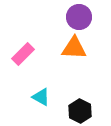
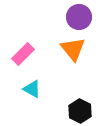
orange triangle: moved 1 px left, 1 px down; rotated 48 degrees clockwise
cyan triangle: moved 9 px left, 8 px up
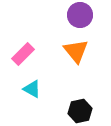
purple circle: moved 1 px right, 2 px up
orange triangle: moved 3 px right, 2 px down
black hexagon: rotated 20 degrees clockwise
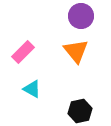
purple circle: moved 1 px right, 1 px down
pink rectangle: moved 2 px up
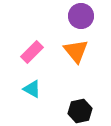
pink rectangle: moved 9 px right
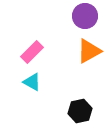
purple circle: moved 4 px right
orange triangle: moved 13 px right; rotated 40 degrees clockwise
cyan triangle: moved 7 px up
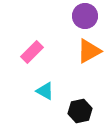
cyan triangle: moved 13 px right, 9 px down
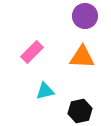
orange triangle: moved 7 px left, 6 px down; rotated 32 degrees clockwise
cyan triangle: rotated 42 degrees counterclockwise
